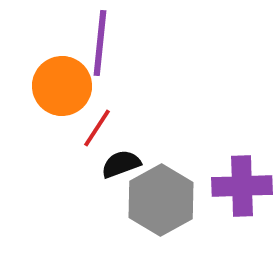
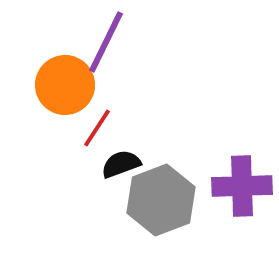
purple line: moved 6 px right, 1 px up; rotated 20 degrees clockwise
orange circle: moved 3 px right, 1 px up
gray hexagon: rotated 8 degrees clockwise
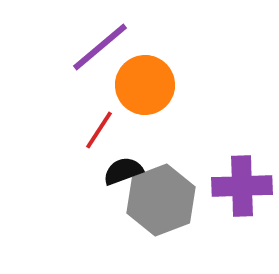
purple line: moved 6 px left, 5 px down; rotated 24 degrees clockwise
orange circle: moved 80 px right
red line: moved 2 px right, 2 px down
black semicircle: moved 2 px right, 7 px down
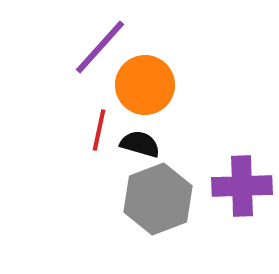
purple line: rotated 8 degrees counterclockwise
red line: rotated 21 degrees counterclockwise
black semicircle: moved 17 px right, 27 px up; rotated 36 degrees clockwise
gray hexagon: moved 3 px left, 1 px up
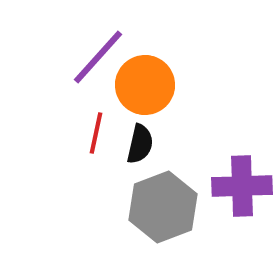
purple line: moved 2 px left, 10 px down
red line: moved 3 px left, 3 px down
black semicircle: rotated 87 degrees clockwise
gray hexagon: moved 5 px right, 8 px down
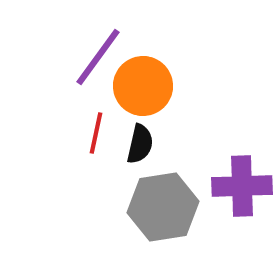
purple line: rotated 6 degrees counterclockwise
orange circle: moved 2 px left, 1 px down
gray hexagon: rotated 12 degrees clockwise
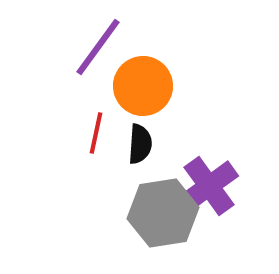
purple line: moved 10 px up
black semicircle: rotated 9 degrees counterclockwise
purple cross: moved 33 px left; rotated 34 degrees counterclockwise
gray hexagon: moved 6 px down
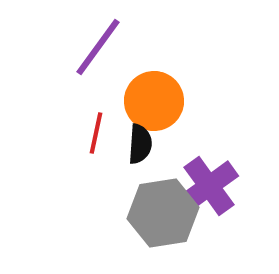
orange circle: moved 11 px right, 15 px down
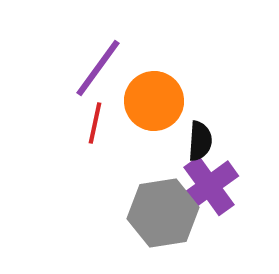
purple line: moved 21 px down
red line: moved 1 px left, 10 px up
black semicircle: moved 60 px right, 3 px up
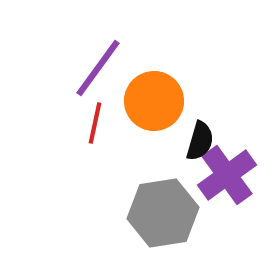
black semicircle: rotated 12 degrees clockwise
purple cross: moved 18 px right, 11 px up
